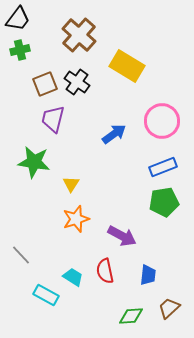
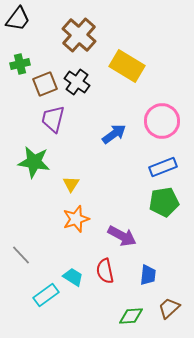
green cross: moved 14 px down
cyan rectangle: rotated 65 degrees counterclockwise
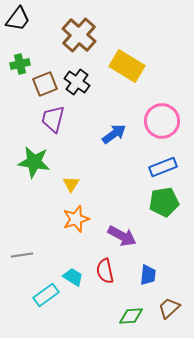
gray line: moved 1 px right; rotated 55 degrees counterclockwise
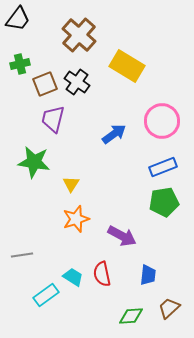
red semicircle: moved 3 px left, 3 px down
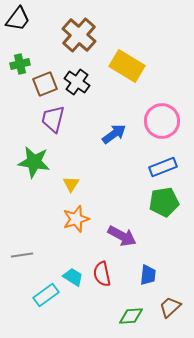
brown trapezoid: moved 1 px right, 1 px up
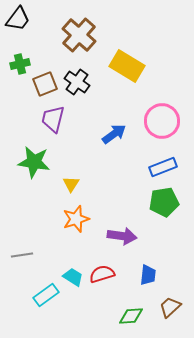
purple arrow: rotated 20 degrees counterclockwise
red semicircle: rotated 85 degrees clockwise
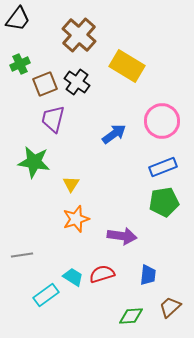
green cross: rotated 12 degrees counterclockwise
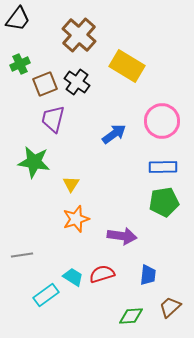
blue rectangle: rotated 20 degrees clockwise
